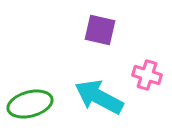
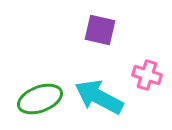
green ellipse: moved 10 px right, 5 px up; rotated 6 degrees counterclockwise
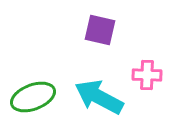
pink cross: rotated 16 degrees counterclockwise
green ellipse: moved 7 px left, 2 px up
